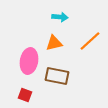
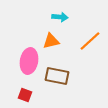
orange triangle: moved 3 px left, 2 px up
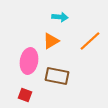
orange triangle: rotated 18 degrees counterclockwise
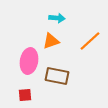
cyan arrow: moved 3 px left, 1 px down
orange triangle: rotated 12 degrees clockwise
red square: rotated 24 degrees counterclockwise
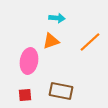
orange line: moved 1 px down
brown rectangle: moved 4 px right, 15 px down
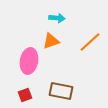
red square: rotated 16 degrees counterclockwise
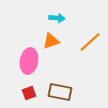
brown rectangle: moved 1 px left, 1 px down
red square: moved 4 px right, 2 px up
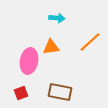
orange triangle: moved 6 px down; rotated 12 degrees clockwise
red square: moved 8 px left
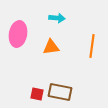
orange line: moved 2 px right, 4 px down; rotated 40 degrees counterclockwise
pink ellipse: moved 11 px left, 27 px up
red square: moved 16 px right, 1 px down; rotated 32 degrees clockwise
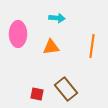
pink ellipse: rotated 10 degrees counterclockwise
brown rectangle: moved 6 px right, 3 px up; rotated 40 degrees clockwise
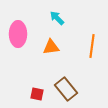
cyan arrow: rotated 140 degrees counterclockwise
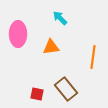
cyan arrow: moved 3 px right
orange line: moved 1 px right, 11 px down
